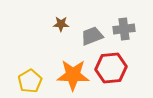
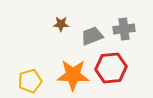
yellow pentagon: rotated 15 degrees clockwise
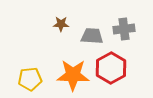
gray trapezoid: rotated 25 degrees clockwise
red hexagon: rotated 24 degrees counterclockwise
yellow pentagon: moved 2 px up; rotated 10 degrees clockwise
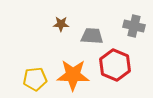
gray cross: moved 10 px right, 3 px up; rotated 20 degrees clockwise
red hexagon: moved 4 px right, 3 px up; rotated 8 degrees counterclockwise
yellow pentagon: moved 5 px right
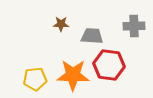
gray cross: rotated 15 degrees counterclockwise
red hexagon: moved 6 px left; rotated 16 degrees counterclockwise
